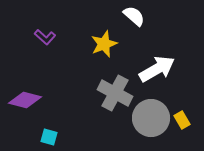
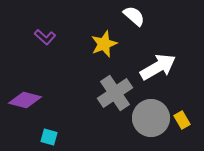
white arrow: moved 1 px right, 2 px up
gray cross: rotated 28 degrees clockwise
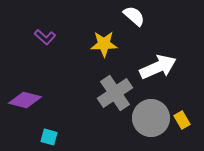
yellow star: rotated 20 degrees clockwise
white arrow: rotated 6 degrees clockwise
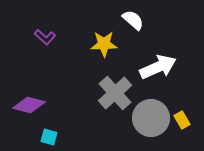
white semicircle: moved 1 px left, 4 px down
gray cross: rotated 8 degrees counterclockwise
purple diamond: moved 4 px right, 5 px down
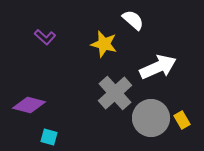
yellow star: rotated 16 degrees clockwise
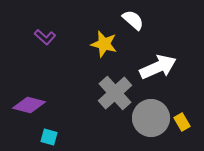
yellow rectangle: moved 2 px down
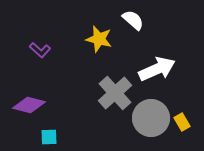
purple L-shape: moved 5 px left, 13 px down
yellow star: moved 5 px left, 5 px up
white arrow: moved 1 px left, 2 px down
cyan square: rotated 18 degrees counterclockwise
